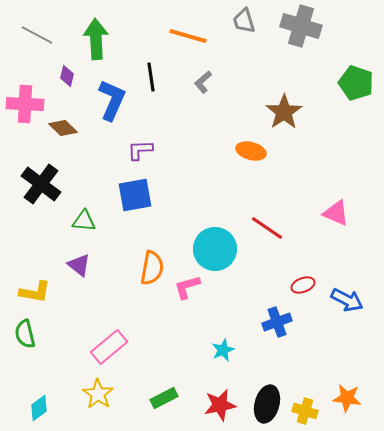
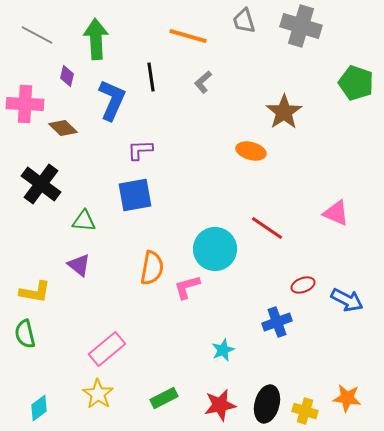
pink rectangle: moved 2 px left, 2 px down
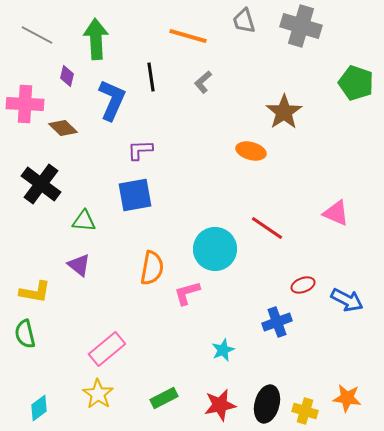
pink L-shape: moved 6 px down
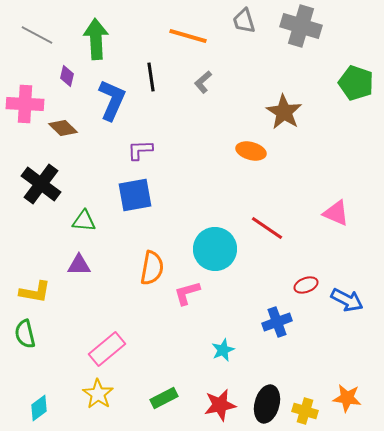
brown star: rotated 6 degrees counterclockwise
purple triangle: rotated 40 degrees counterclockwise
red ellipse: moved 3 px right
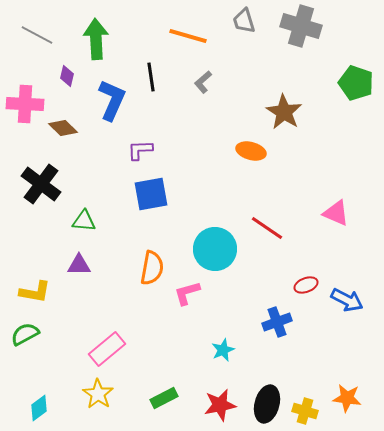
blue square: moved 16 px right, 1 px up
green semicircle: rotated 76 degrees clockwise
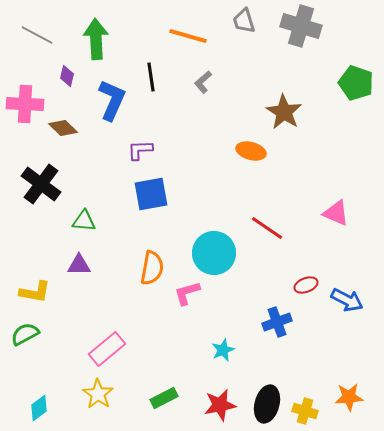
cyan circle: moved 1 px left, 4 px down
orange star: moved 2 px right, 1 px up; rotated 12 degrees counterclockwise
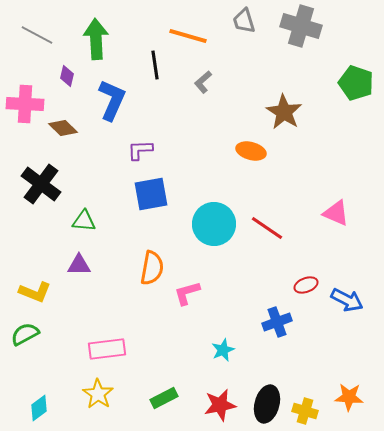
black line: moved 4 px right, 12 px up
cyan circle: moved 29 px up
yellow L-shape: rotated 12 degrees clockwise
pink rectangle: rotated 33 degrees clockwise
orange star: rotated 8 degrees clockwise
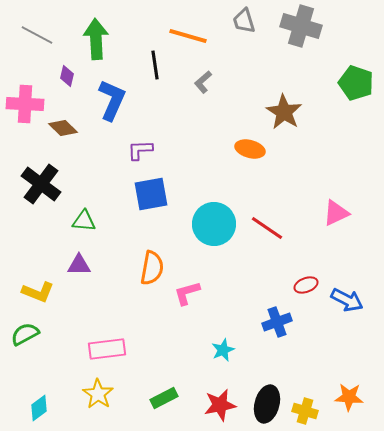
orange ellipse: moved 1 px left, 2 px up
pink triangle: rotated 48 degrees counterclockwise
yellow L-shape: moved 3 px right
